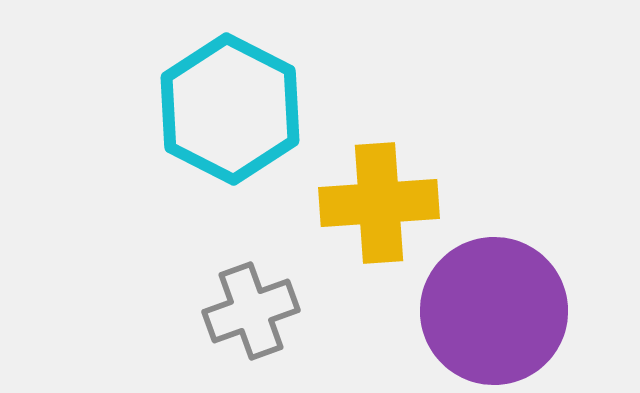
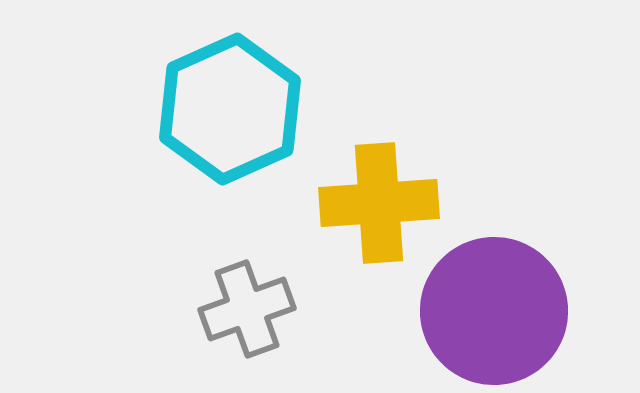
cyan hexagon: rotated 9 degrees clockwise
gray cross: moved 4 px left, 2 px up
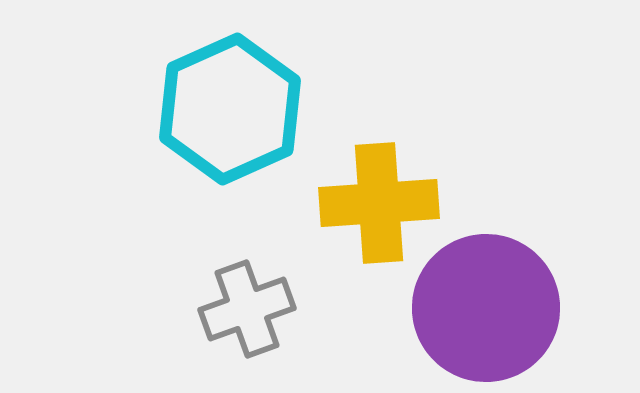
purple circle: moved 8 px left, 3 px up
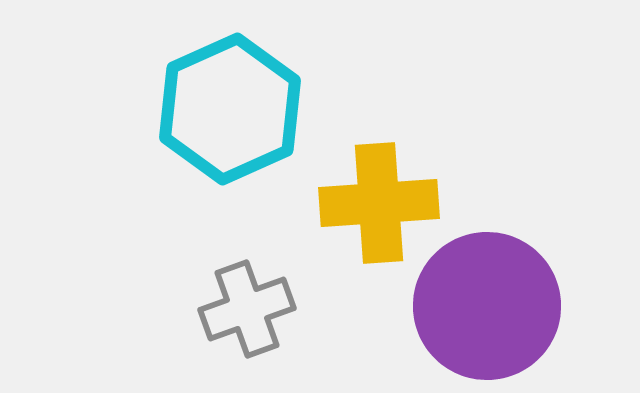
purple circle: moved 1 px right, 2 px up
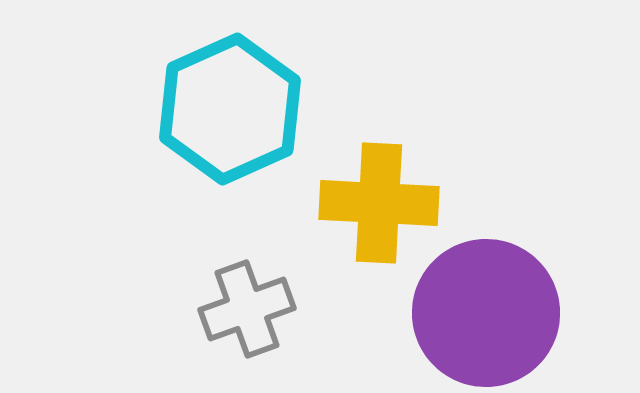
yellow cross: rotated 7 degrees clockwise
purple circle: moved 1 px left, 7 px down
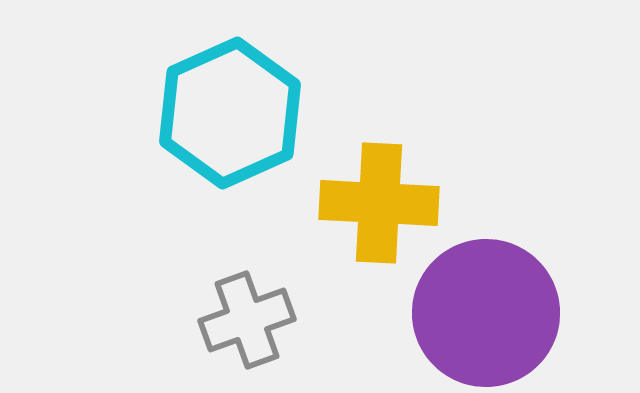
cyan hexagon: moved 4 px down
gray cross: moved 11 px down
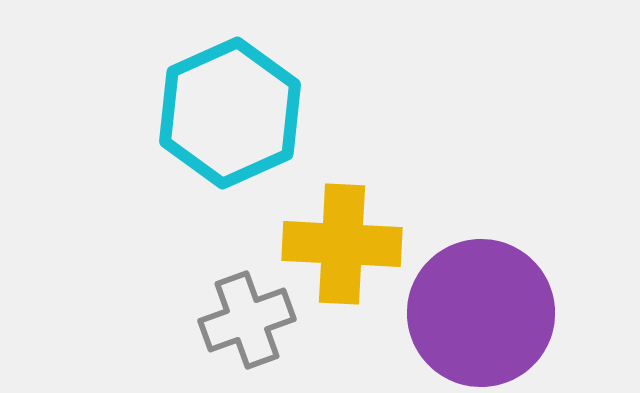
yellow cross: moved 37 px left, 41 px down
purple circle: moved 5 px left
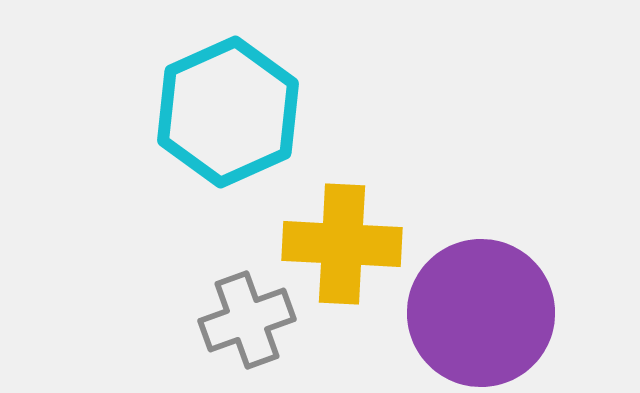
cyan hexagon: moved 2 px left, 1 px up
